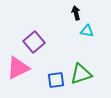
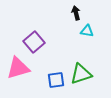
pink triangle: rotated 10 degrees clockwise
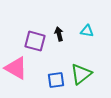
black arrow: moved 17 px left, 21 px down
purple square: moved 1 px right, 1 px up; rotated 35 degrees counterclockwise
pink triangle: moved 2 px left; rotated 45 degrees clockwise
green triangle: rotated 20 degrees counterclockwise
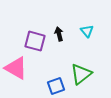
cyan triangle: rotated 40 degrees clockwise
blue square: moved 6 px down; rotated 12 degrees counterclockwise
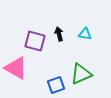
cyan triangle: moved 2 px left, 3 px down; rotated 40 degrees counterclockwise
green triangle: rotated 15 degrees clockwise
blue square: moved 1 px up
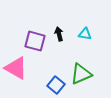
blue square: rotated 30 degrees counterclockwise
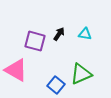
black arrow: rotated 48 degrees clockwise
pink triangle: moved 2 px down
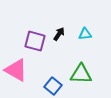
cyan triangle: rotated 16 degrees counterclockwise
green triangle: rotated 25 degrees clockwise
blue square: moved 3 px left, 1 px down
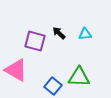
black arrow: moved 1 px up; rotated 80 degrees counterclockwise
green triangle: moved 2 px left, 3 px down
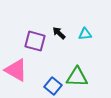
green triangle: moved 2 px left
